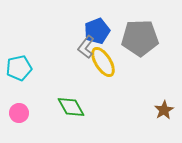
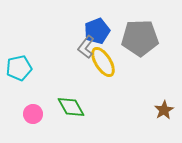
pink circle: moved 14 px right, 1 px down
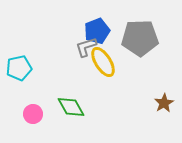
gray L-shape: rotated 35 degrees clockwise
brown star: moved 7 px up
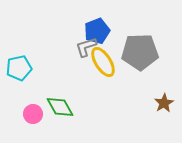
gray pentagon: moved 14 px down
green diamond: moved 11 px left
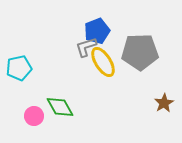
pink circle: moved 1 px right, 2 px down
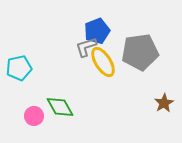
gray pentagon: rotated 6 degrees counterclockwise
